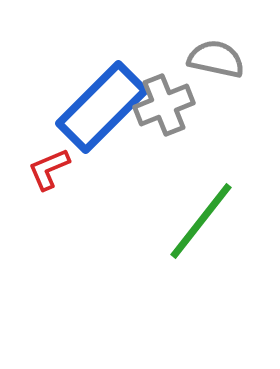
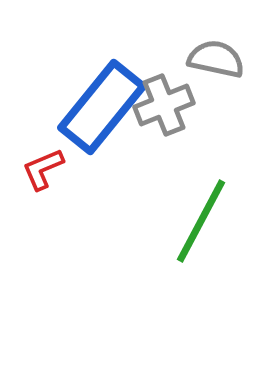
blue rectangle: rotated 6 degrees counterclockwise
red L-shape: moved 6 px left
green line: rotated 10 degrees counterclockwise
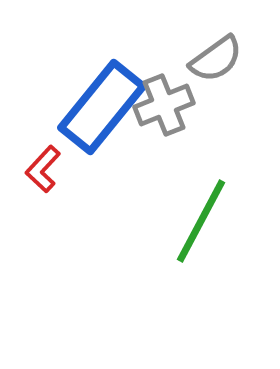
gray semicircle: rotated 132 degrees clockwise
red L-shape: rotated 24 degrees counterclockwise
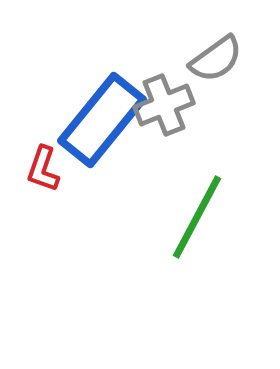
blue rectangle: moved 13 px down
red L-shape: rotated 24 degrees counterclockwise
green line: moved 4 px left, 4 px up
